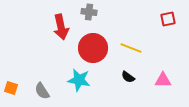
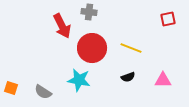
red arrow: moved 1 px right, 1 px up; rotated 15 degrees counterclockwise
red circle: moved 1 px left
black semicircle: rotated 56 degrees counterclockwise
gray semicircle: moved 1 px right, 1 px down; rotated 24 degrees counterclockwise
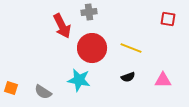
gray cross: rotated 14 degrees counterclockwise
red square: rotated 21 degrees clockwise
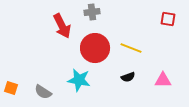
gray cross: moved 3 px right
red circle: moved 3 px right
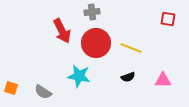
red arrow: moved 5 px down
red circle: moved 1 px right, 5 px up
cyan star: moved 4 px up
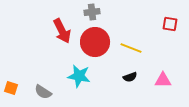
red square: moved 2 px right, 5 px down
red circle: moved 1 px left, 1 px up
black semicircle: moved 2 px right
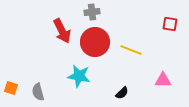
yellow line: moved 2 px down
black semicircle: moved 8 px left, 16 px down; rotated 24 degrees counterclockwise
gray semicircle: moved 5 px left; rotated 42 degrees clockwise
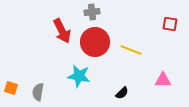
gray semicircle: rotated 24 degrees clockwise
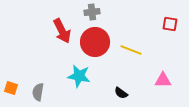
black semicircle: moved 1 px left; rotated 80 degrees clockwise
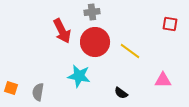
yellow line: moved 1 px left, 1 px down; rotated 15 degrees clockwise
